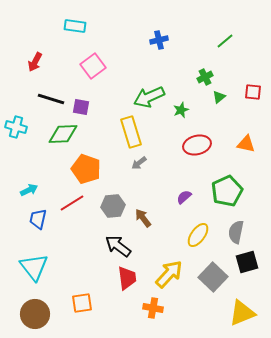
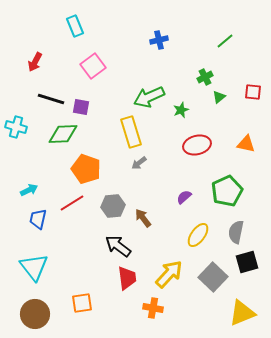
cyan rectangle: rotated 60 degrees clockwise
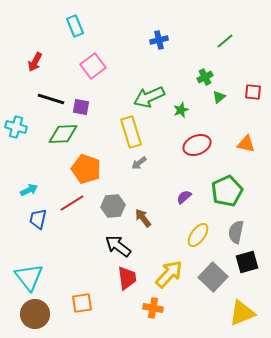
red ellipse: rotated 8 degrees counterclockwise
cyan triangle: moved 5 px left, 10 px down
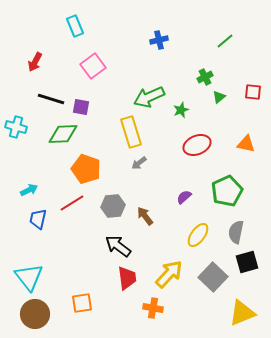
brown arrow: moved 2 px right, 2 px up
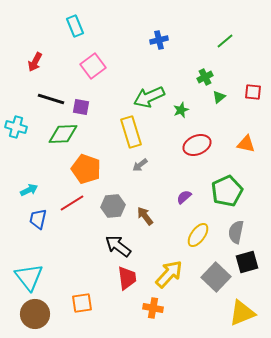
gray arrow: moved 1 px right, 2 px down
gray square: moved 3 px right
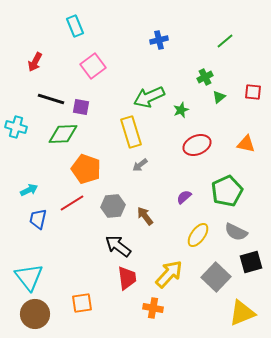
gray semicircle: rotated 75 degrees counterclockwise
black square: moved 4 px right
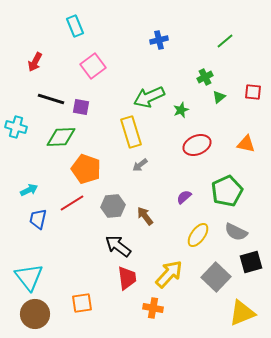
green diamond: moved 2 px left, 3 px down
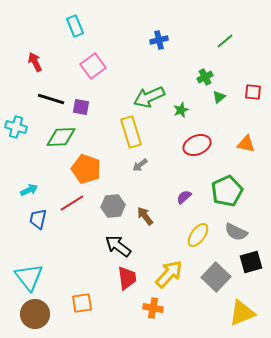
red arrow: rotated 126 degrees clockwise
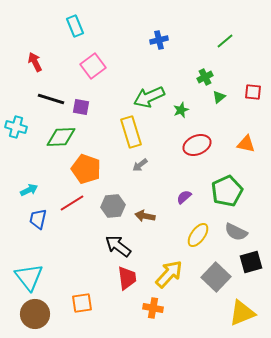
brown arrow: rotated 42 degrees counterclockwise
